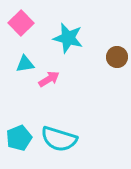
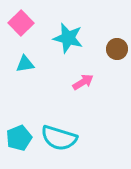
brown circle: moved 8 px up
pink arrow: moved 34 px right, 3 px down
cyan semicircle: moved 1 px up
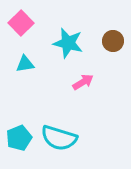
cyan star: moved 5 px down
brown circle: moved 4 px left, 8 px up
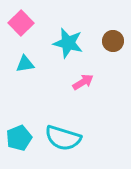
cyan semicircle: moved 4 px right
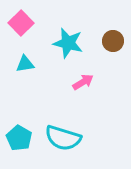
cyan pentagon: rotated 20 degrees counterclockwise
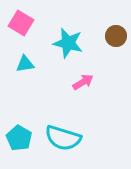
pink square: rotated 15 degrees counterclockwise
brown circle: moved 3 px right, 5 px up
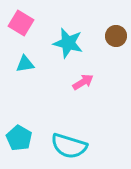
cyan semicircle: moved 6 px right, 8 px down
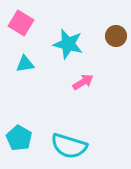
cyan star: moved 1 px down
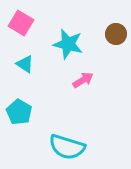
brown circle: moved 2 px up
cyan triangle: rotated 42 degrees clockwise
pink arrow: moved 2 px up
cyan pentagon: moved 26 px up
cyan semicircle: moved 2 px left, 1 px down
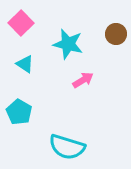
pink square: rotated 15 degrees clockwise
